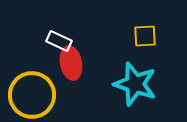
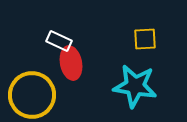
yellow square: moved 3 px down
cyan star: moved 2 px down; rotated 9 degrees counterclockwise
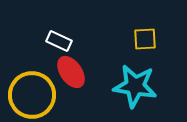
red ellipse: moved 9 px down; rotated 24 degrees counterclockwise
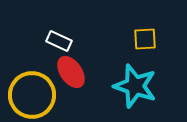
cyan star: rotated 9 degrees clockwise
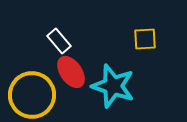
white rectangle: rotated 25 degrees clockwise
cyan star: moved 22 px left
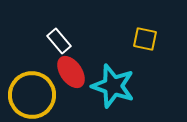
yellow square: rotated 15 degrees clockwise
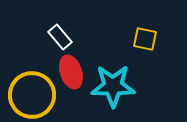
white rectangle: moved 1 px right, 4 px up
red ellipse: rotated 16 degrees clockwise
cyan star: rotated 18 degrees counterclockwise
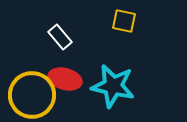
yellow square: moved 21 px left, 18 px up
red ellipse: moved 6 px left, 7 px down; rotated 56 degrees counterclockwise
cyan star: rotated 12 degrees clockwise
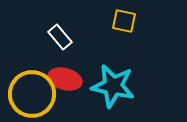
yellow circle: moved 1 px up
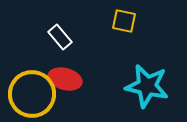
cyan star: moved 34 px right
